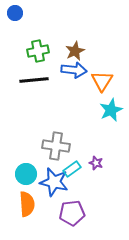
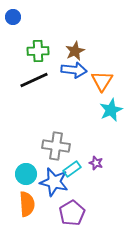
blue circle: moved 2 px left, 4 px down
green cross: rotated 10 degrees clockwise
black line: rotated 20 degrees counterclockwise
purple pentagon: rotated 25 degrees counterclockwise
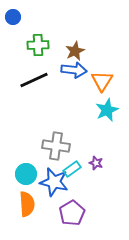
green cross: moved 6 px up
cyan star: moved 4 px left
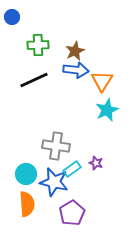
blue circle: moved 1 px left
blue arrow: moved 2 px right
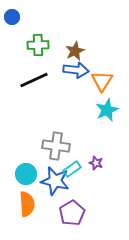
blue star: moved 1 px right, 1 px up
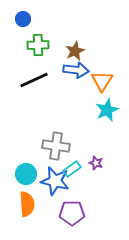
blue circle: moved 11 px right, 2 px down
purple pentagon: rotated 30 degrees clockwise
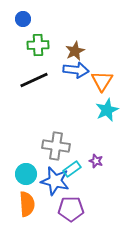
purple star: moved 2 px up
purple pentagon: moved 1 px left, 4 px up
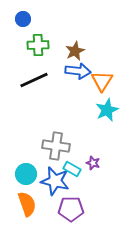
blue arrow: moved 2 px right, 1 px down
purple star: moved 3 px left, 2 px down
cyan rectangle: rotated 66 degrees clockwise
orange semicircle: rotated 15 degrees counterclockwise
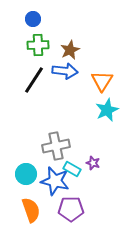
blue circle: moved 10 px right
brown star: moved 5 px left, 1 px up
blue arrow: moved 13 px left
black line: rotated 32 degrees counterclockwise
gray cross: rotated 20 degrees counterclockwise
orange semicircle: moved 4 px right, 6 px down
